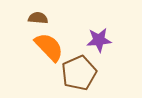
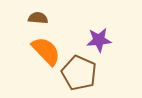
orange semicircle: moved 3 px left, 4 px down
brown pentagon: rotated 24 degrees counterclockwise
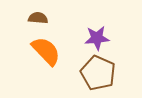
purple star: moved 2 px left, 2 px up
brown pentagon: moved 19 px right
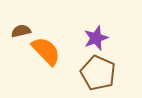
brown semicircle: moved 17 px left, 13 px down; rotated 18 degrees counterclockwise
purple star: moved 1 px left; rotated 15 degrees counterclockwise
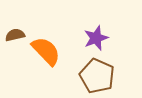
brown semicircle: moved 6 px left, 4 px down
brown pentagon: moved 1 px left, 3 px down
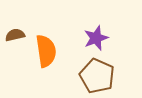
orange semicircle: rotated 36 degrees clockwise
